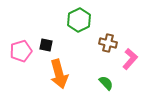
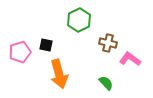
pink pentagon: moved 1 px left, 1 px down
pink L-shape: rotated 95 degrees counterclockwise
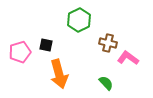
pink L-shape: moved 2 px left, 1 px up
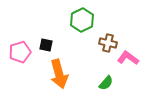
green hexagon: moved 3 px right
green semicircle: rotated 84 degrees clockwise
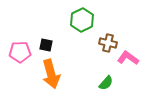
pink pentagon: rotated 15 degrees clockwise
orange arrow: moved 8 px left
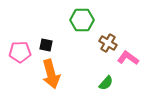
green hexagon: rotated 25 degrees clockwise
brown cross: rotated 18 degrees clockwise
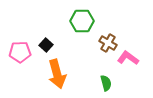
green hexagon: moved 1 px down
black square: rotated 32 degrees clockwise
orange arrow: moved 6 px right
green semicircle: rotated 56 degrees counterclockwise
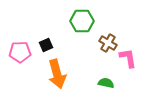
black square: rotated 24 degrees clockwise
pink L-shape: rotated 45 degrees clockwise
green semicircle: rotated 63 degrees counterclockwise
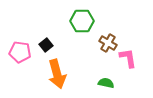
black square: rotated 16 degrees counterclockwise
pink pentagon: rotated 10 degrees clockwise
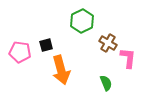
green hexagon: rotated 25 degrees counterclockwise
black square: rotated 24 degrees clockwise
pink L-shape: rotated 15 degrees clockwise
orange arrow: moved 4 px right, 4 px up
green semicircle: rotated 56 degrees clockwise
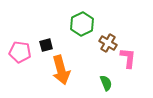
green hexagon: moved 3 px down
